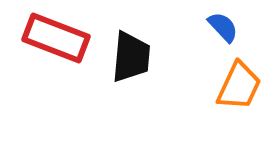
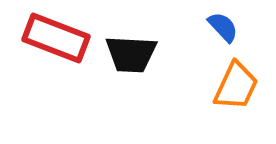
black trapezoid: moved 3 px up; rotated 88 degrees clockwise
orange trapezoid: moved 3 px left
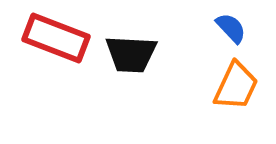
blue semicircle: moved 8 px right, 1 px down
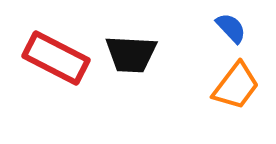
red rectangle: moved 20 px down; rotated 6 degrees clockwise
orange trapezoid: rotated 12 degrees clockwise
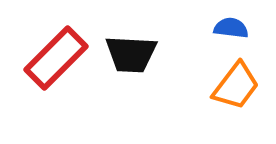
blue semicircle: rotated 40 degrees counterclockwise
red rectangle: rotated 72 degrees counterclockwise
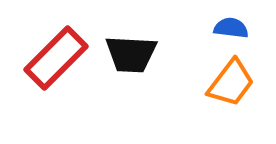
orange trapezoid: moved 5 px left, 3 px up
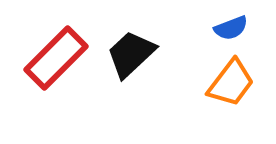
blue semicircle: rotated 152 degrees clockwise
black trapezoid: rotated 134 degrees clockwise
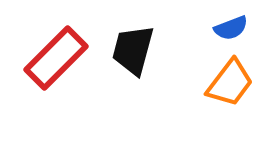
black trapezoid: moved 2 px right, 4 px up; rotated 32 degrees counterclockwise
orange trapezoid: moved 1 px left
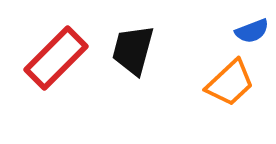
blue semicircle: moved 21 px right, 3 px down
orange trapezoid: rotated 10 degrees clockwise
